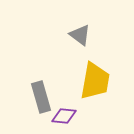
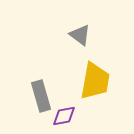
gray rectangle: moved 1 px up
purple diamond: rotated 15 degrees counterclockwise
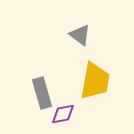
gray rectangle: moved 1 px right, 3 px up
purple diamond: moved 1 px left, 2 px up
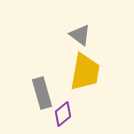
yellow trapezoid: moved 10 px left, 9 px up
purple diamond: rotated 30 degrees counterclockwise
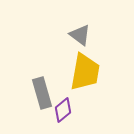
purple diamond: moved 4 px up
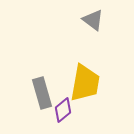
gray triangle: moved 13 px right, 15 px up
yellow trapezoid: moved 11 px down
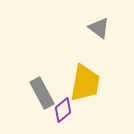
gray triangle: moved 6 px right, 8 px down
gray rectangle: rotated 12 degrees counterclockwise
